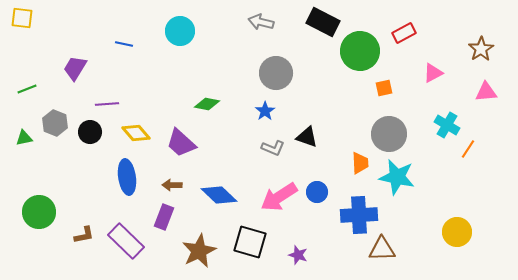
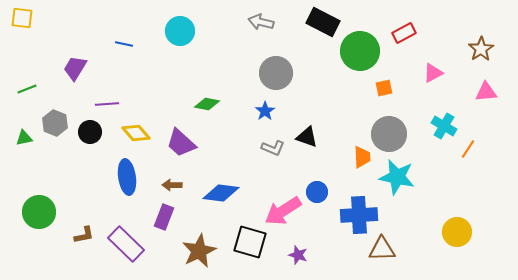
cyan cross at (447, 125): moved 3 px left, 1 px down
orange trapezoid at (360, 163): moved 2 px right, 6 px up
blue diamond at (219, 195): moved 2 px right, 2 px up; rotated 36 degrees counterclockwise
pink arrow at (279, 197): moved 4 px right, 14 px down
purple rectangle at (126, 241): moved 3 px down
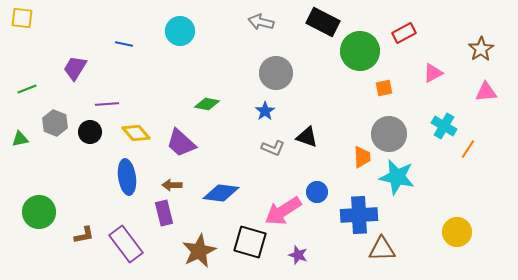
green triangle at (24, 138): moved 4 px left, 1 px down
purple rectangle at (164, 217): moved 4 px up; rotated 35 degrees counterclockwise
purple rectangle at (126, 244): rotated 9 degrees clockwise
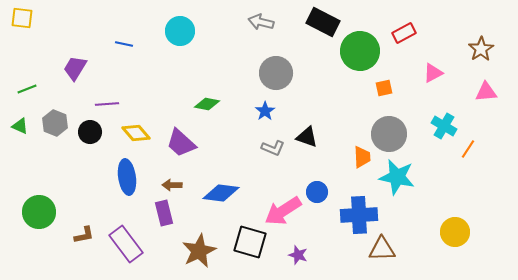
green triangle at (20, 139): moved 13 px up; rotated 36 degrees clockwise
yellow circle at (457, 232): moved 2 px left
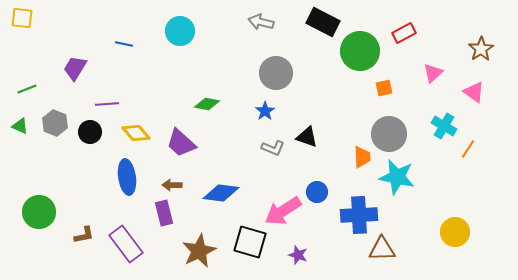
pink triangle at (433, 73): rotated 15 degrees counterclockwise
pink triangle at (486, 92): moved 12 px left; rotated 40 degrees clockwise
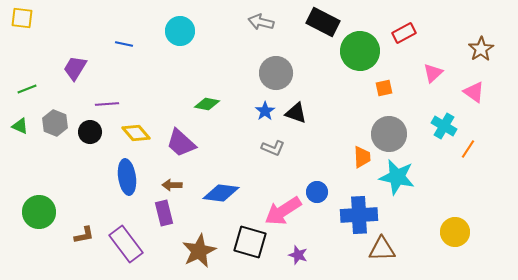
black triangle at (307, 137): moved 11 px left, 24 px up
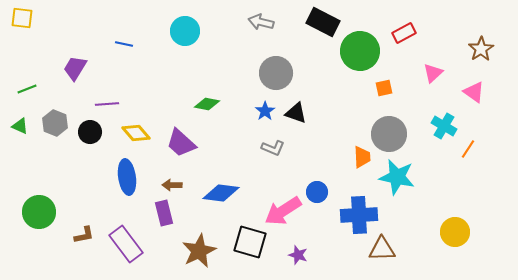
cyan circle at (180, 31): moved 5 px right
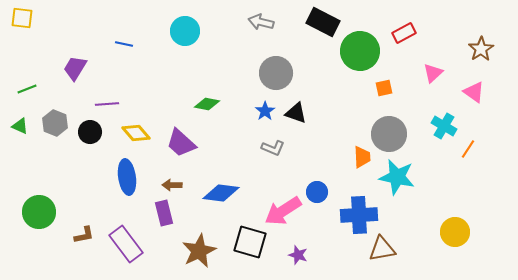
brown triangle at (382, 249): rotated 8 degrees counterclockwise
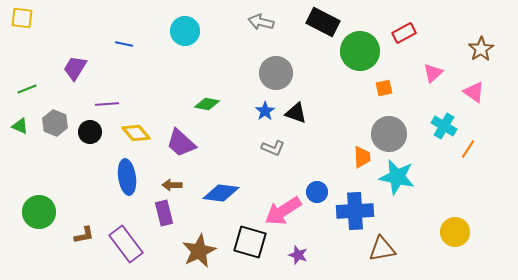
blue cross at (359, 215): moved 4 px left, 4 px up
